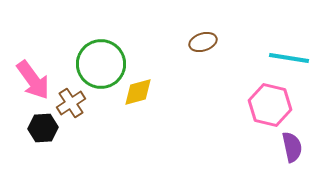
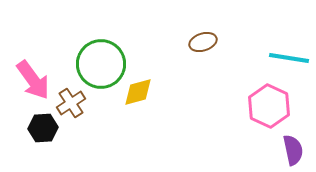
pink hexagon: moved 1 px left, 1 px down; rotated 12 degrees clockwise
purple semicircle: moved 1 px right, 3 px down
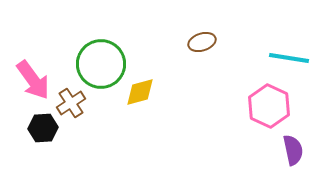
brown ellipse: moved 1 px left
yellow diamond: moved 2 px right
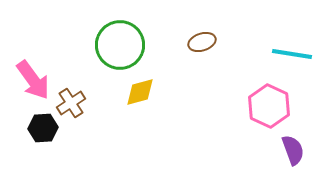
cyan line: moved 3 px right, 4 px up
green circle: moved 19 px right, 19 px up
purple semicircle: rotated 8 degrees counterclockwise
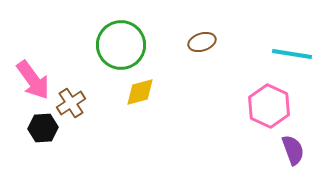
green circle: moved 1 px right
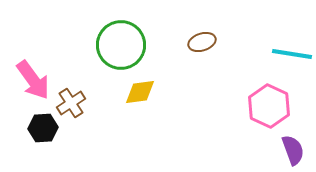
yellow diamond: rotated 8 degrees clockwise
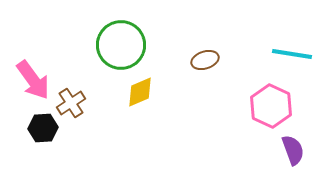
brown ellipse: moved 3 px right, 18 px down
yellow diamond: rotated 16 degrees counterclockwise
pink hexagon: moved 2 px right
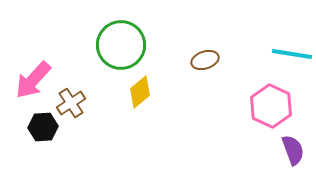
pink arrow: rotated 78 degrees clockwise
yellow diamond: rotated 16 degrees counterclockwise
black hexagon: moved 1 px up
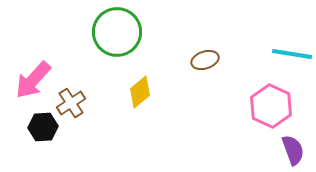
green circle: moved 4 px left, 13 px up
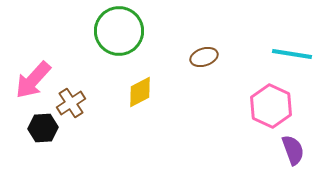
green circle: moved 2 px right, 1 px up
brown ellipse: moved 1 px left, 3 px up
yellow diamond: rotated 12 degrees clockwise
black hexagon: moved 1 px down
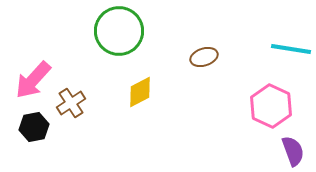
cyan line: moved 1 px left, 5 px up
black hexagon: moved 9 px left, 1 px up; rotated 8 degrees counterclockwise
purple semicircle: moved 1 px down
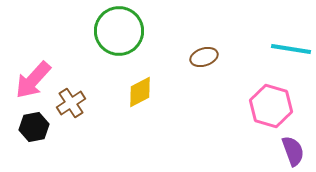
pink hexagon: rotated 9 degrees counterclockwise
